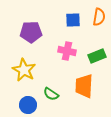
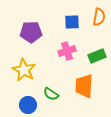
blue square: moved 1 px left, 2 px down
pink cross: rotated 30 degrees counterclockwise
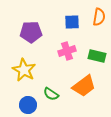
green rectangle: rotated 36 degrees clockwise
orange trapezoid: rotated 130 degrees counterclockwise
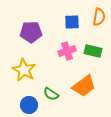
green rectangle: moved 4 px left, 5 px up
blue circle: moved 1 px right
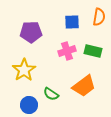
yellow star: rotated 10 degrees clockwise
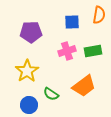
orange semicircle: moved 2 px up
green rectangle: rotated 24 degrees counterclockwise
yellow star: moved 3 px right, 1 px down
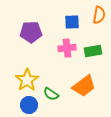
pink cross: moved 3 px up; rotated 12 degrees clockwise
yellow star: moved 9 px down
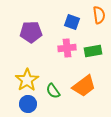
orange semicircle: rotated 18 degrees counterclockwise
blue square: rotated 21 degrees clockwise
green semicircle: moved 2 px right, 3 px up; rotated 21 degrees clockwise
blue circle: moved 1 px left, 1 px up
